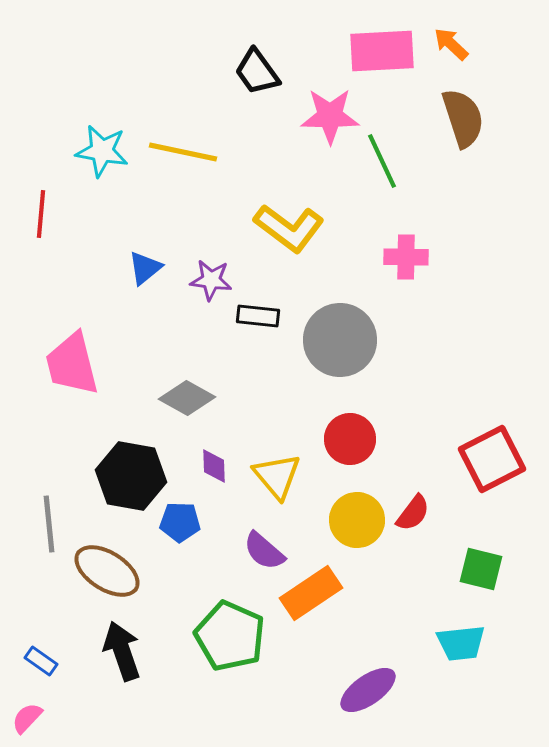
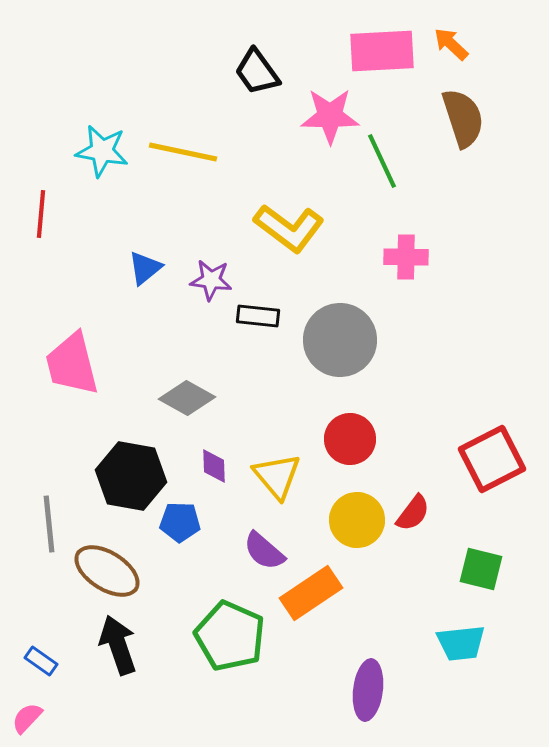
black arrow: moved 4 px left, 6 px up
purple ellipse: rotated 48 degrees counterclockwise
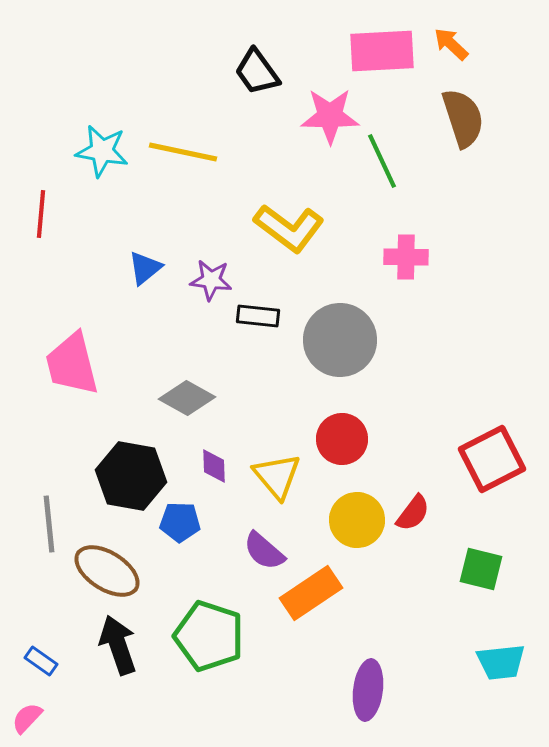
red circle: moved 8 px left
green pentagon: moved 21 px left; rotated 6 degrees counterclockwise
cyan trapezoid: moved 40 px right, 19 px down
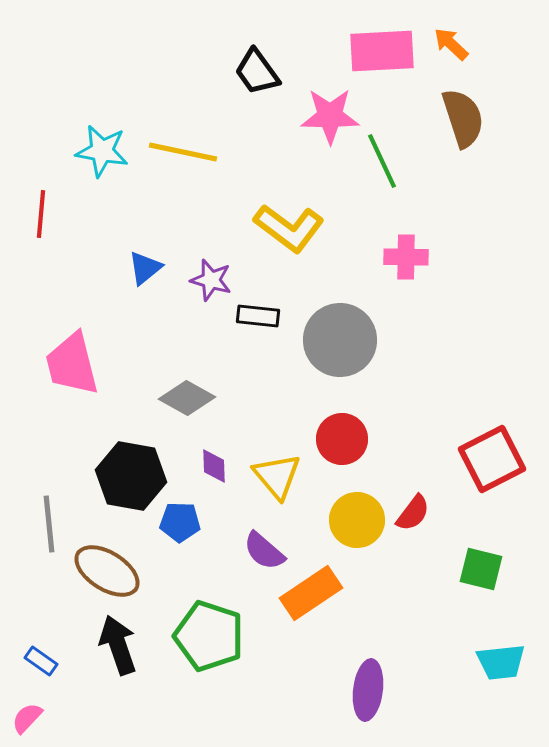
purple star: rotated 9 degrees clockwise
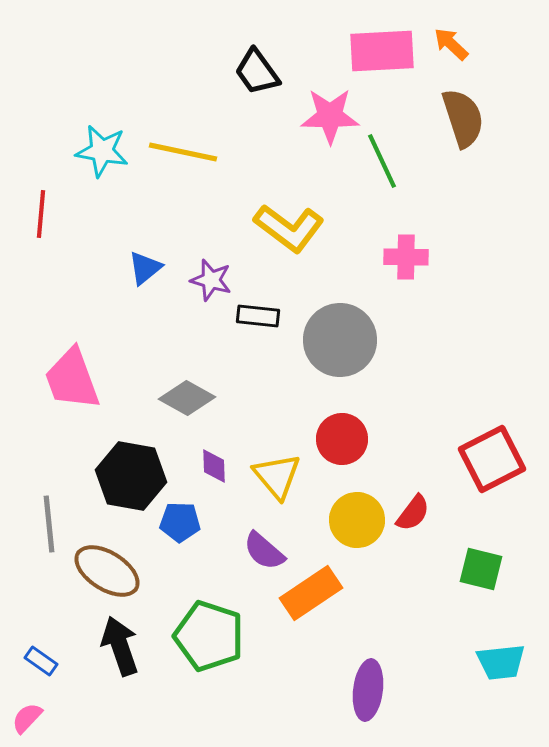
pink trapezoid: moved 15 px down; rotated 6 degrees counterclockwise
black arrow: moved 2 px right, 1 px down
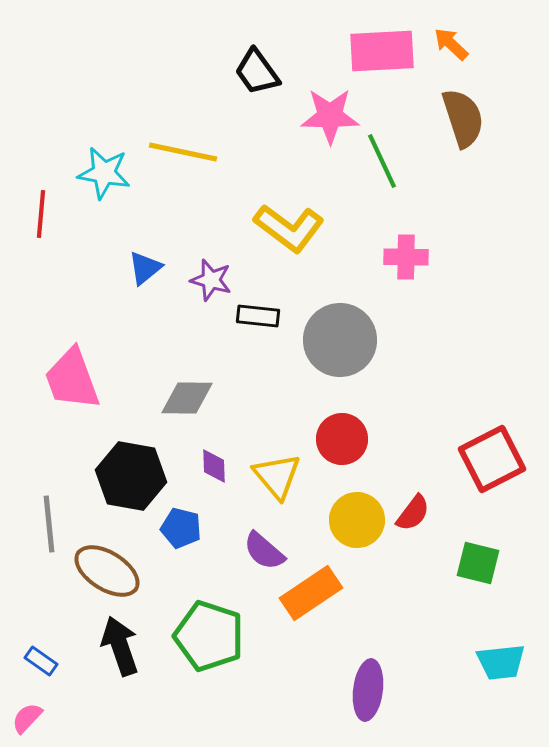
cyan star: moved 2 px right, 22 px down
gray diamond: rotated 28 degrees counterclockwise
blue pentagon: moved 1 px right, 6 px down; rotated 12 degrees clockwise
green square: moved 3 px left, 6 px up
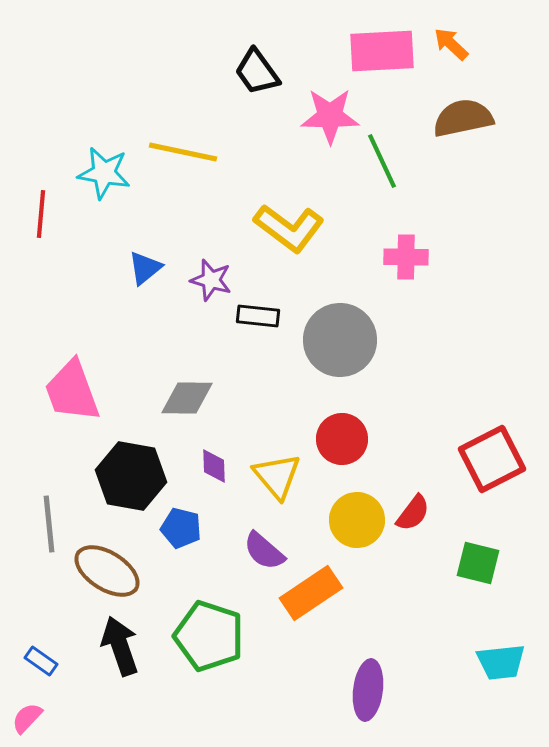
brown semicircle: rotated 84 degrees counterclockwise
pink trapezoid: moved 12 px down
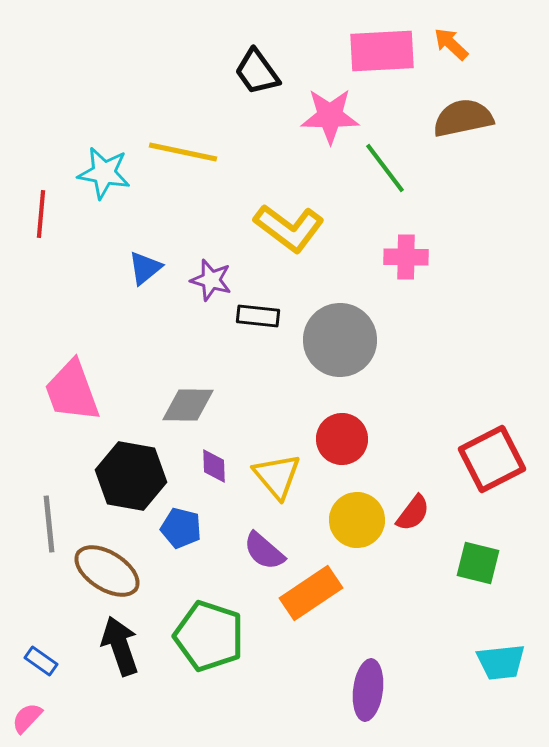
green line: moved 3 px right, 7 px down; rotated 12 degrees counterclockwise
gray diamond: moved 1 px right, 7 px down
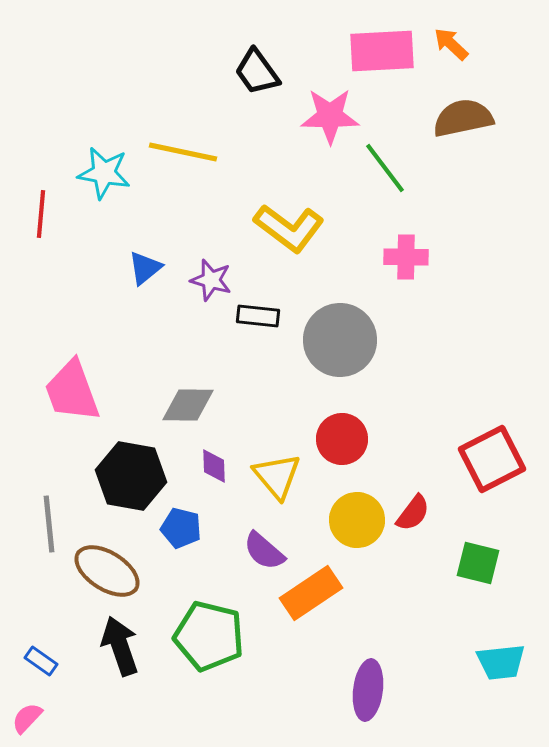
green pentagon: rotated 4 degrees counterclockwise
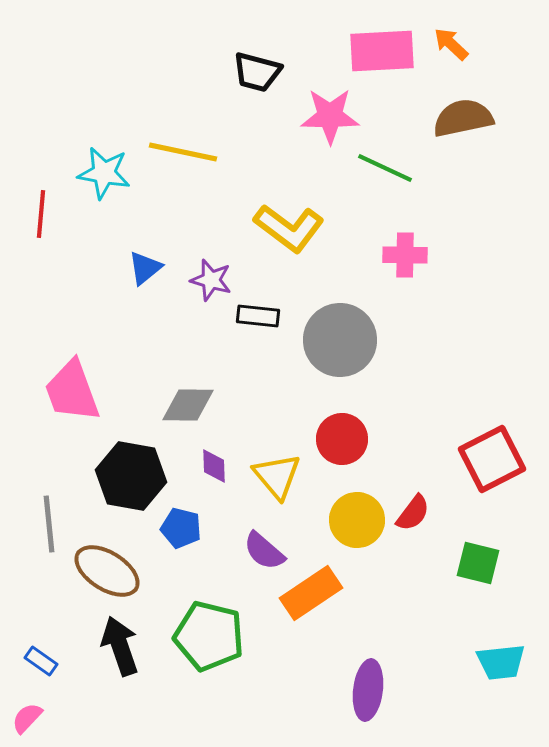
black trapezoid: rotated 39 degrees counterclockwise
green line: rotated 28 degrees counterclockwise
pink cross: moved 1 px left, 2 px up
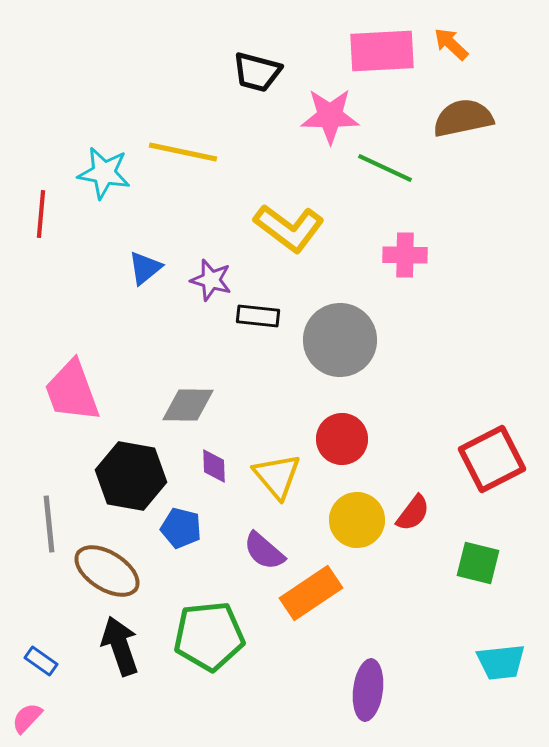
green pentagon: rotated 20 degrees counterclockwise
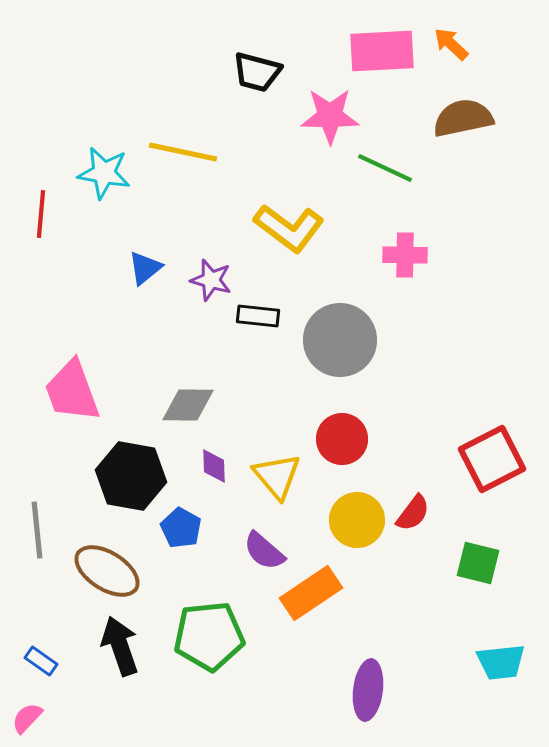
gray line: moved 12 px left, 6 px down
blue pentagon: rotated 15 degrees clockwise
